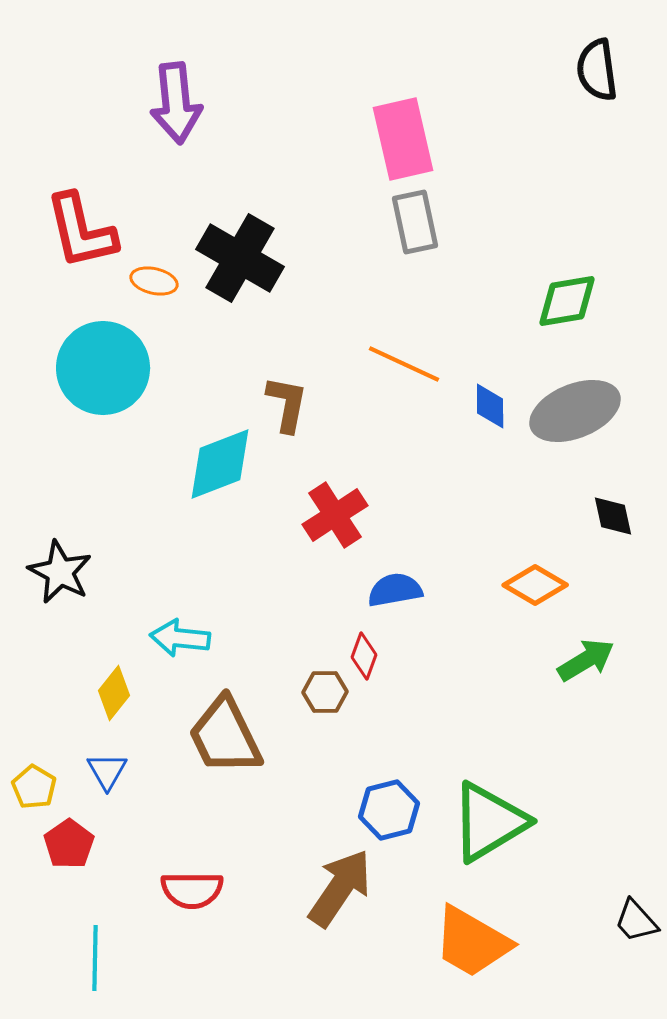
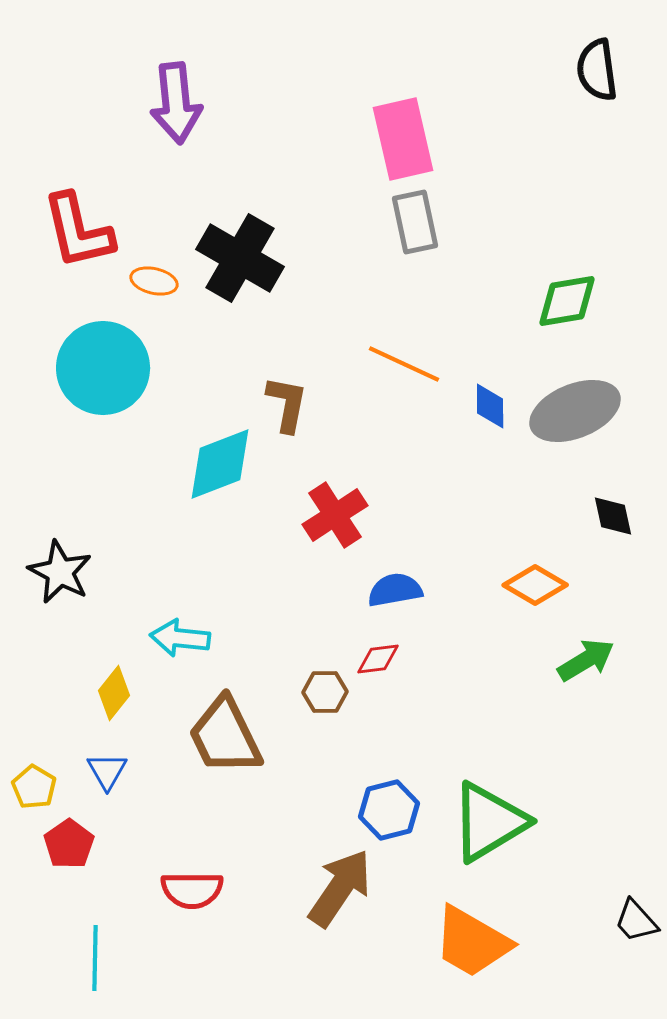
red L-shape: moved 3 px left
red diamond: moved 14 px right, 3 px down; rotated 63 degrees clockwise
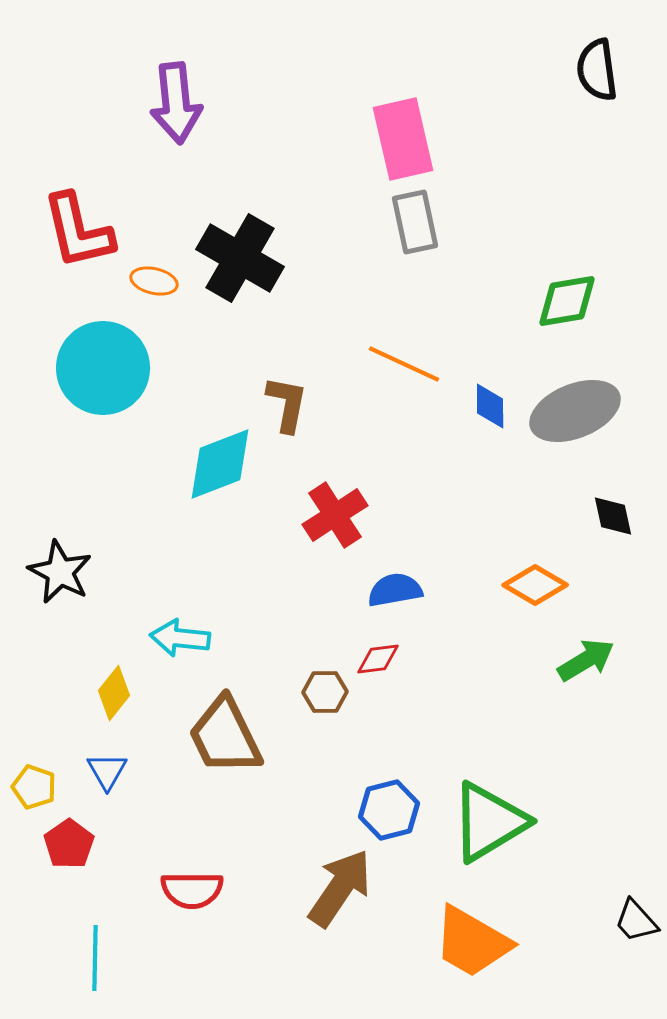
yellow pentagon: rotated 12 degrees counterclockwise
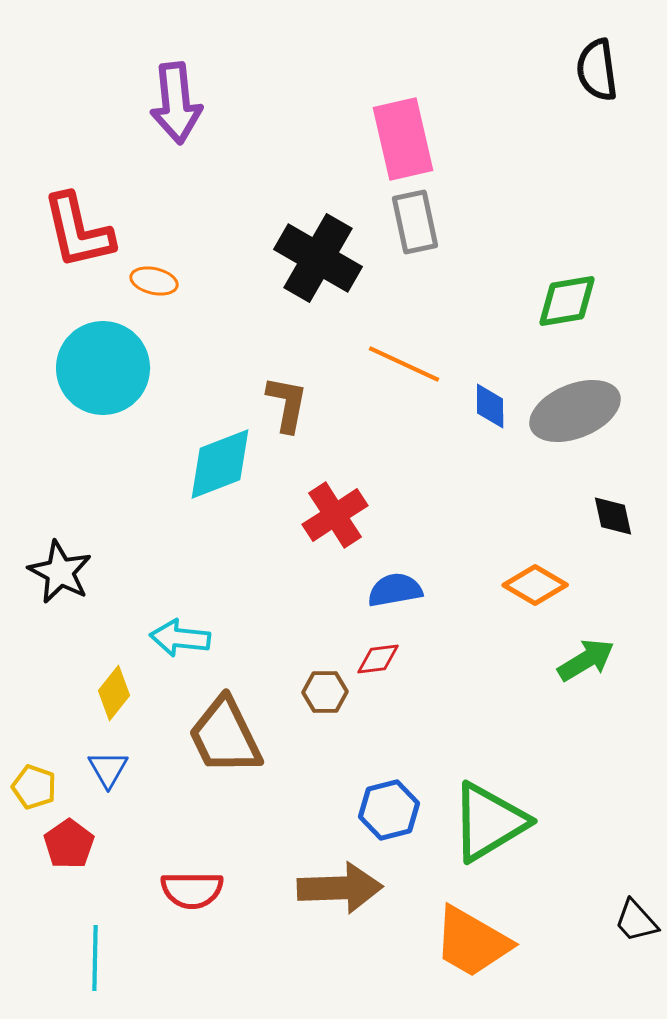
black cross: moved 78 px right
blue triangle: moved 1 px right, 2 px up
brown arrow: rotated 54 degrees clockwise
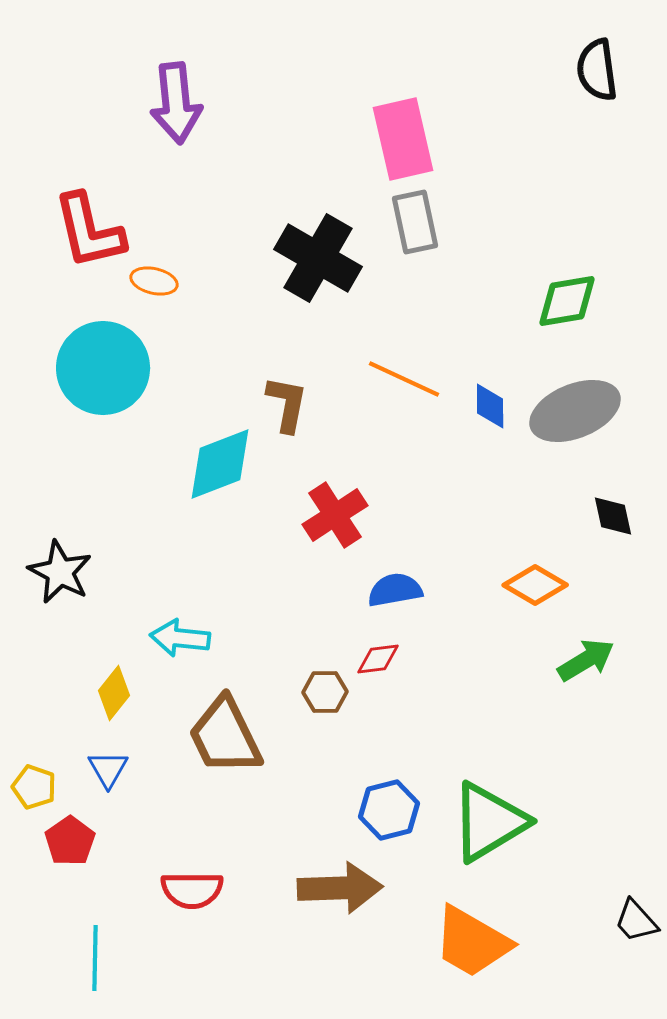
red L-shape: moved 11 px right
orange line: moved 15 px down
red pentagon: moved 1 px right, 3 px up
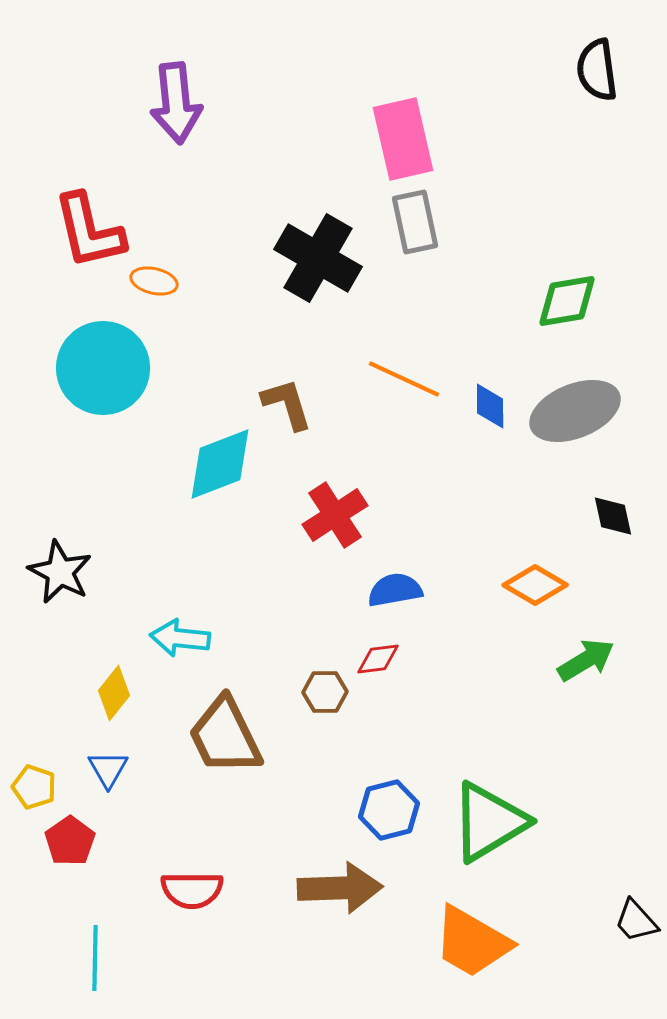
brown L-shape: rotated 28 degrees counterclockwise
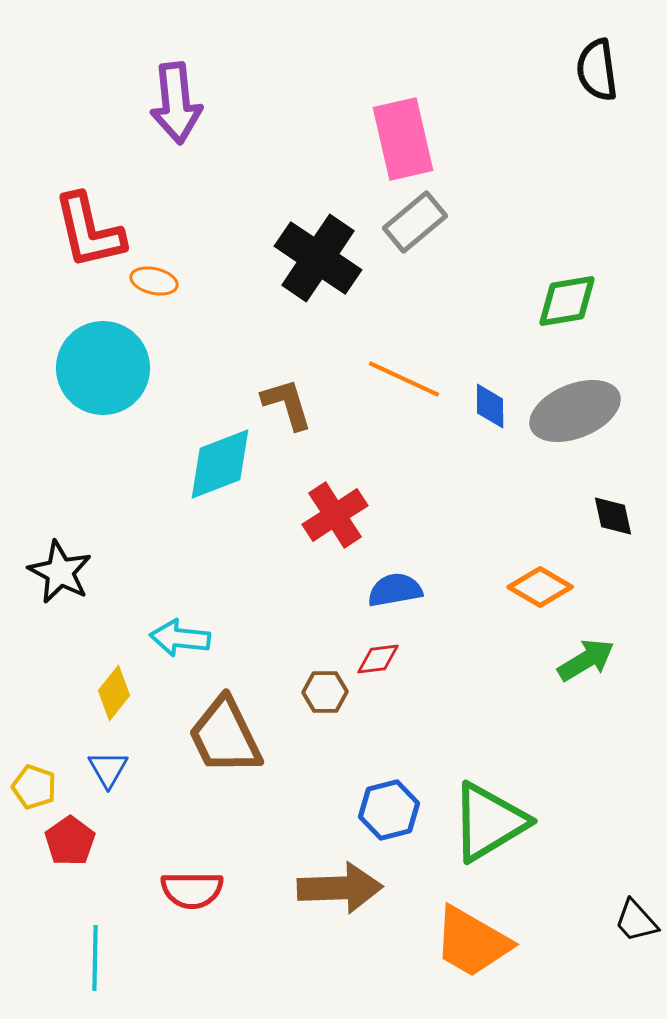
gray rectangle: rotated 62 degrees clockwise
black cross: rotated 4 degrees clockwise
orange diamond: moved 5 px right, 2 px down
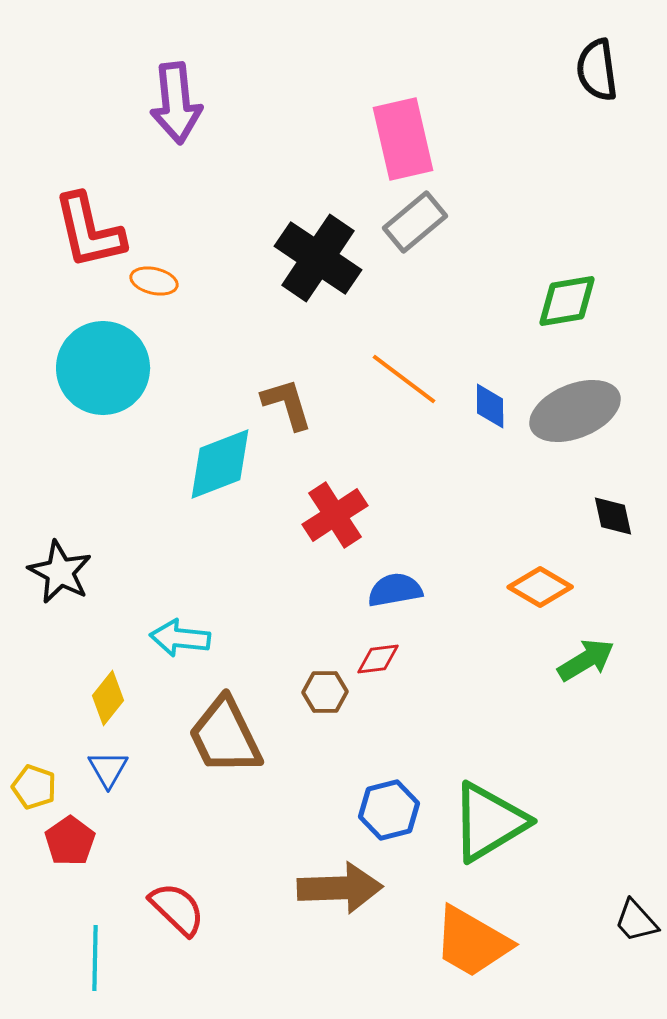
orange line: rotated 12 degrees clockwise
yellow diamond: moved 6 px left, 5 px down
red semicircle: moved 15 px left, 19 px down; rotated 136 degrees counterclockwise
